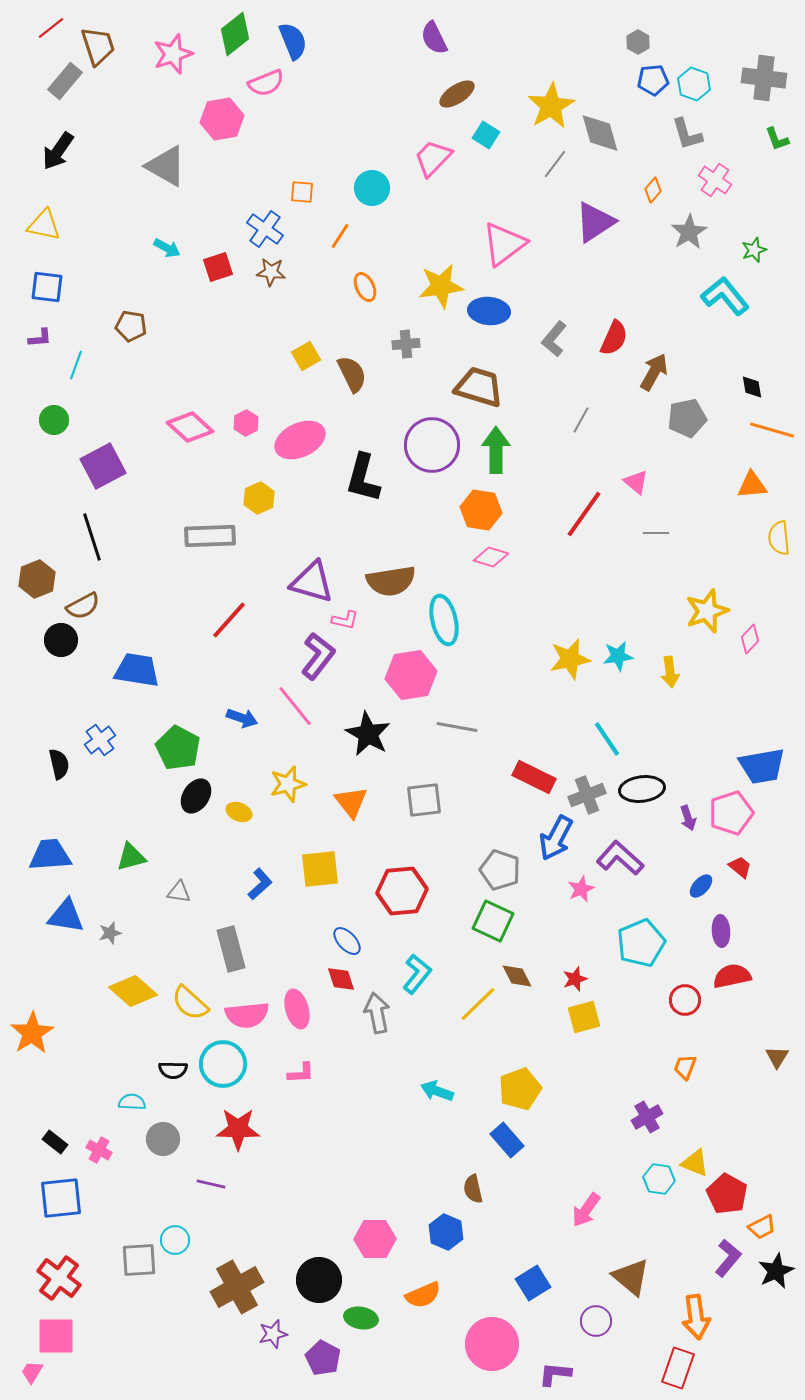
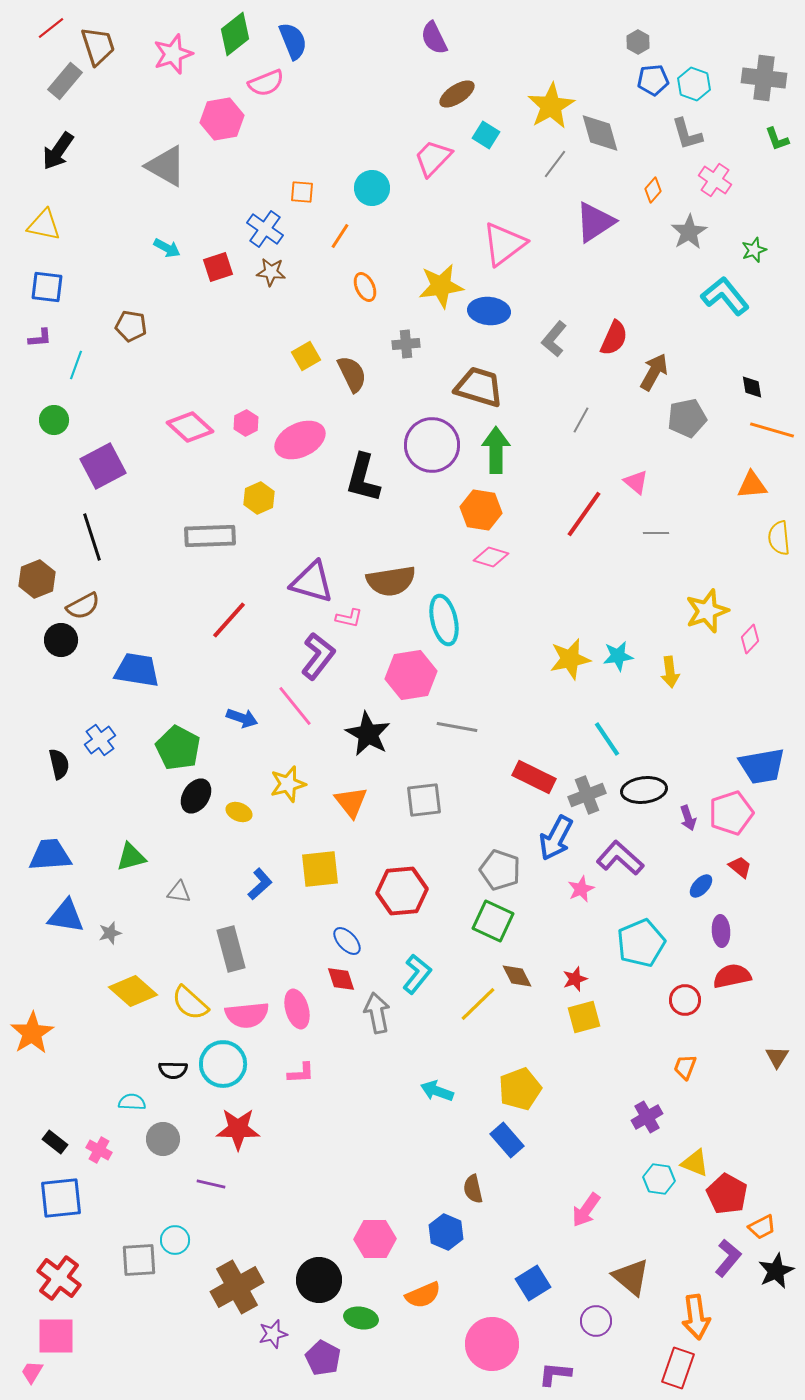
pink L-shape at (345, 620): moved 4 px right, 2 px up
black ellipse at (642, 789): moved 2 px right, 1 px down
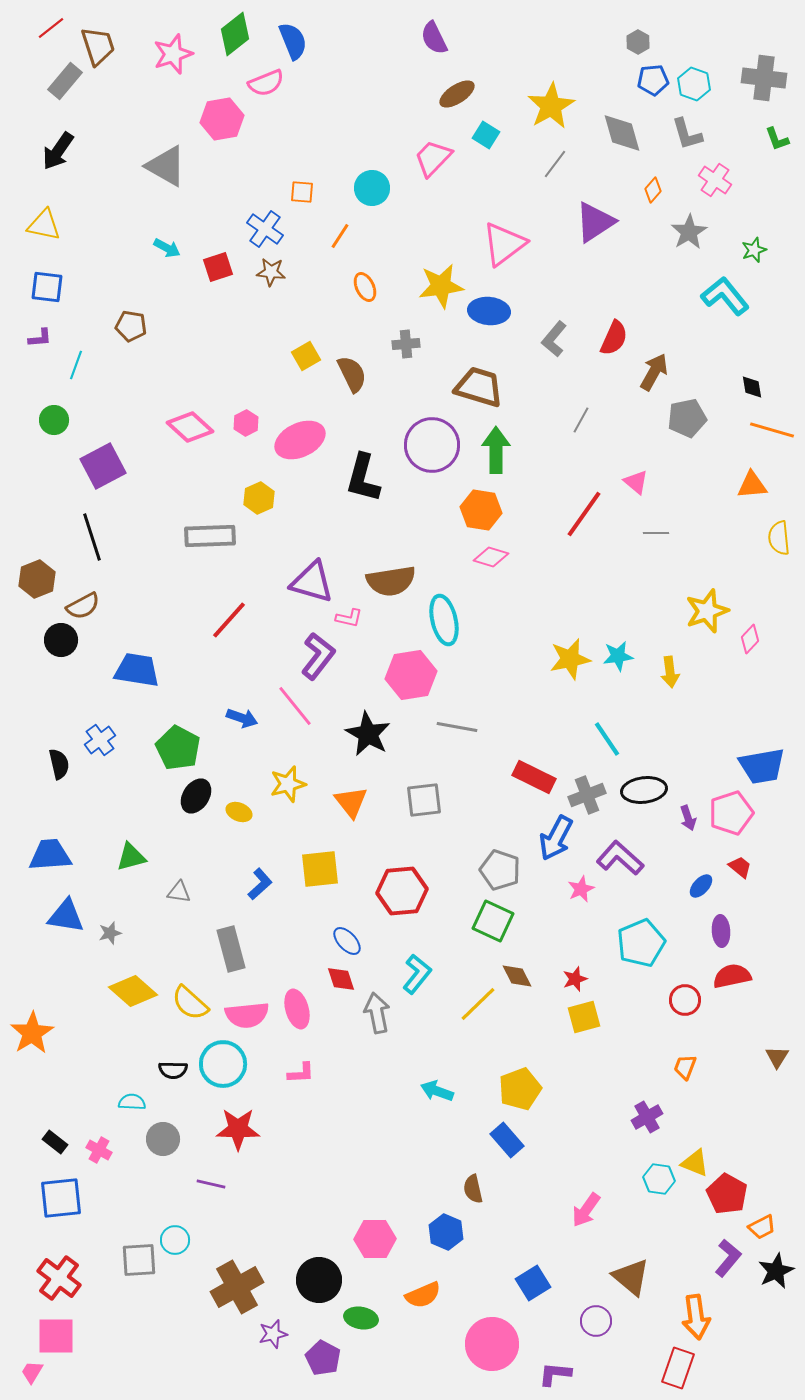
gray diamond at (600, 133): moved 22 px right
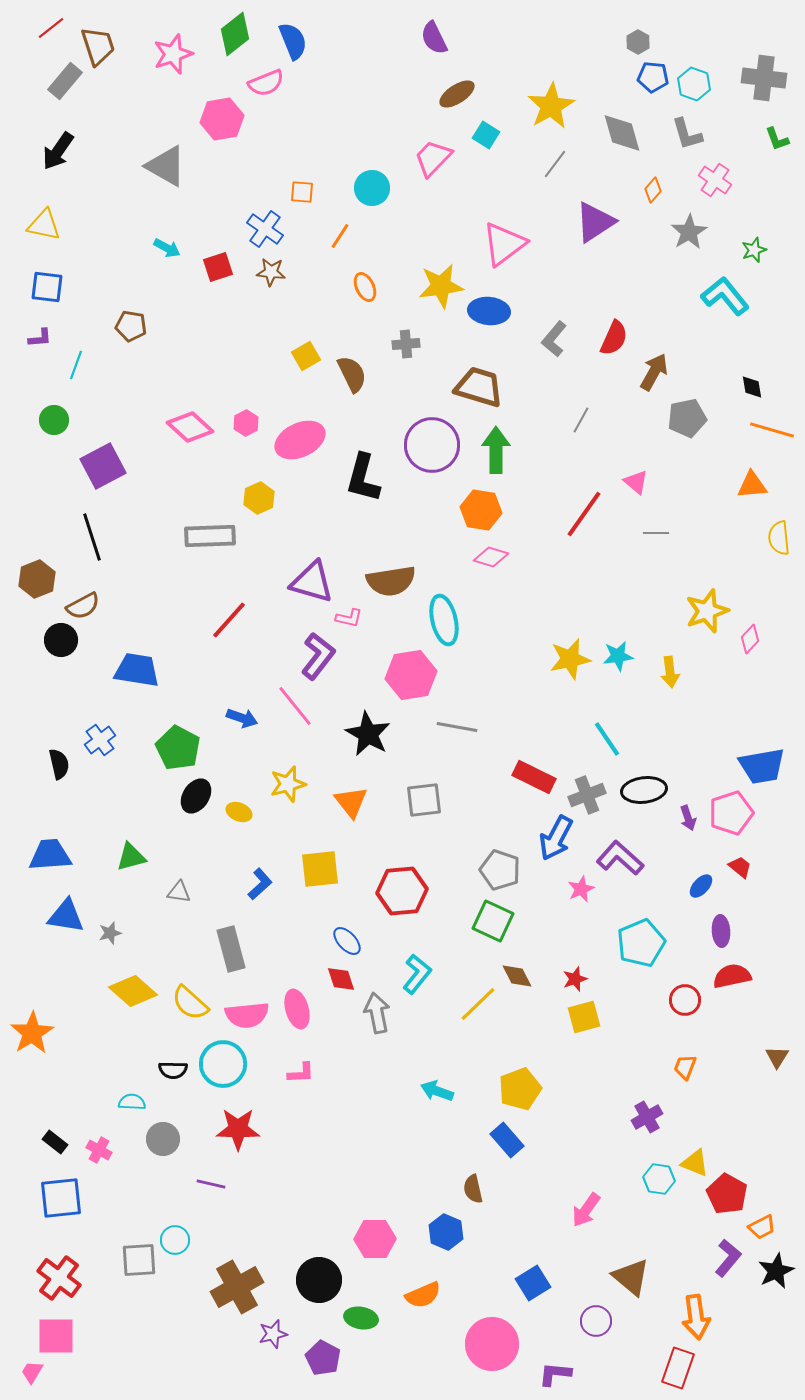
blue pentagon at (653, 80): moved 3 px up; rotated 12 degrees clockwise
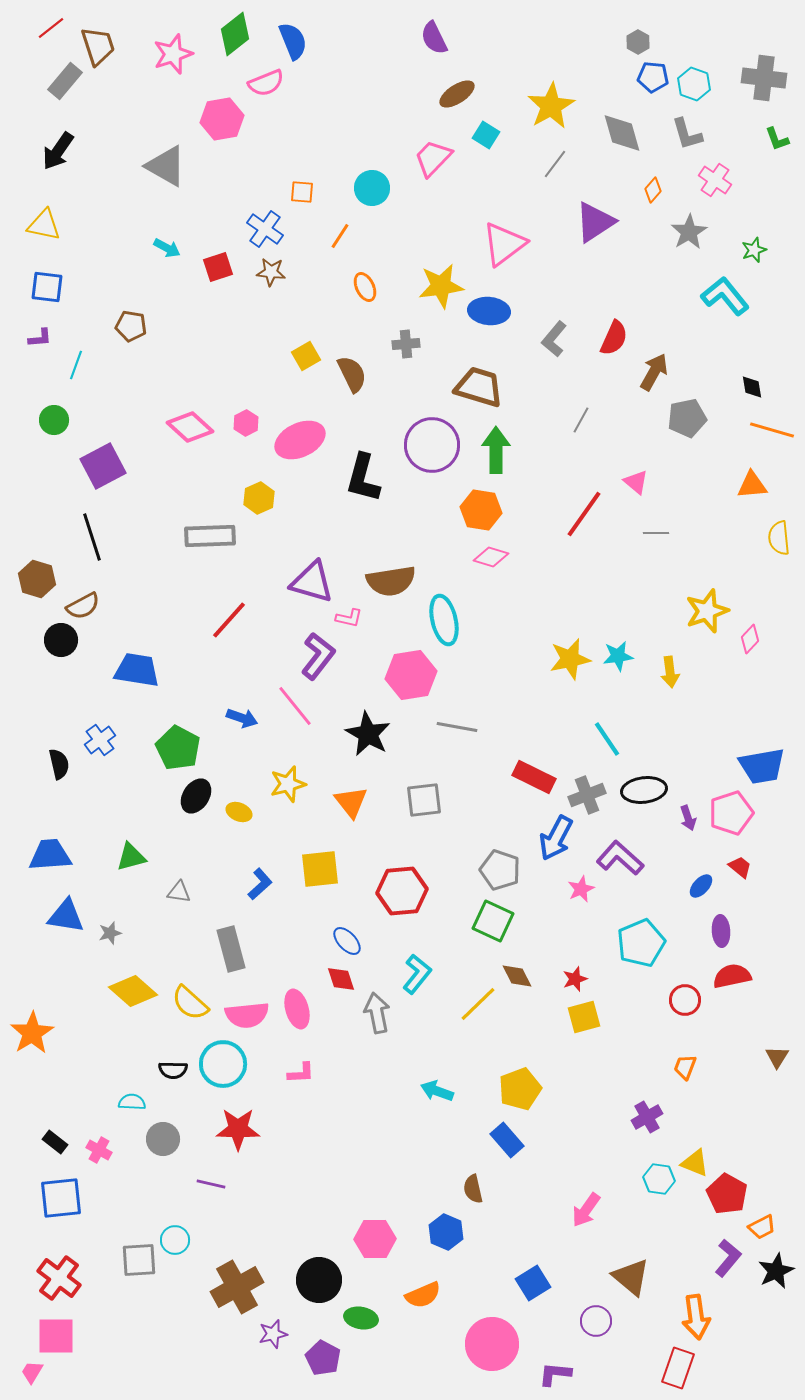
brown hexagon at (37, 579): rotated 21 degrees counterclockwise
